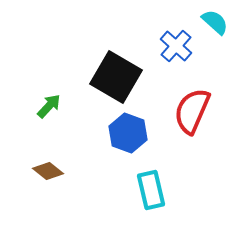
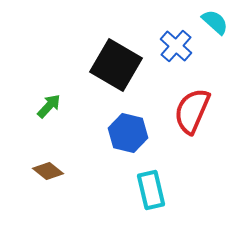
black square: moved 12 px up
blue hexagon: rotated 6 degrees counterclockwise
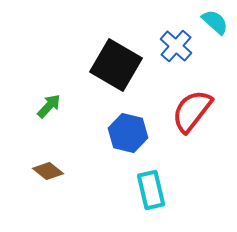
red semicircle: rotated 15 degrees clockwise
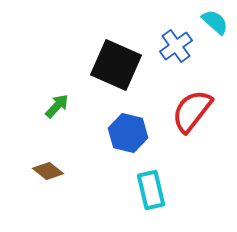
blue cross: rotated 12 degrees clockwise
black square: rotated 6 degrees counterclockwise
green arrow: moved 8 px right
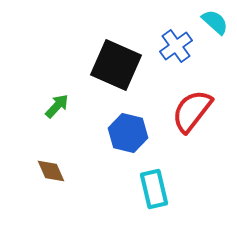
brown diamond: moved 3 px right; rotated 28 degrees clockwise
cyan rectangle: moved 3 px right, 1 px up
